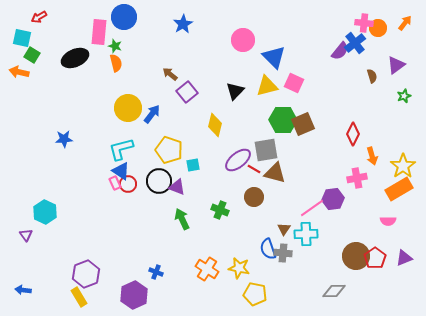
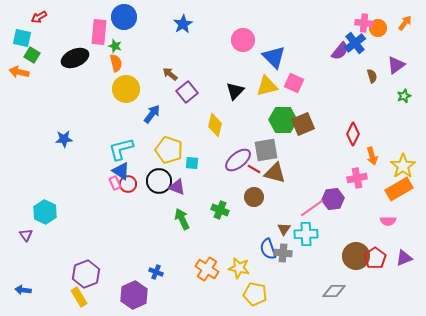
yellow circle at (128, 108): moved 2 px left, 19 px up
cyan square at (193, 165): moved 1 px left, 2 px up; rotated 16 degrees clockwise
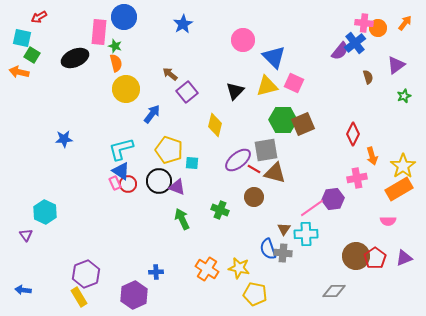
brown semicircle at (372, 76): moved 4 px left, 1 px down
blue cross at (156, 272): rotated 24 degrees counterclockwise
